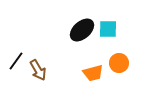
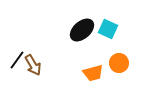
cyan square: rotated 24 degrees clockwise
black line: moved 1 px right, 1 px up
brown arrow: moved 5 px left, 5 px up
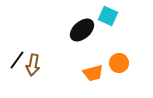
cyan square: moved 13 px up
brown arrow: rotated 40 degrees clockwise
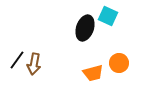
black ellipse: moved 3 px right, 2 px up; rotated 30 degrees counterclockwise
brown arrow: moved 1 px right, 1 px up
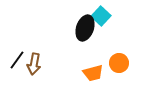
cyan square: moved 7 px left; rotated 18 degrees clockwise
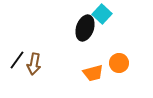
cyan square: moved 1 px right, 2 px up
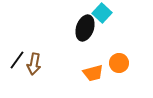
cyan square: moved 1 px up
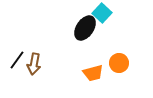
black ellipse: rotated 15 degrees clockwise
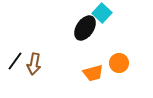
black line: moved 2 px left, 1 px down
